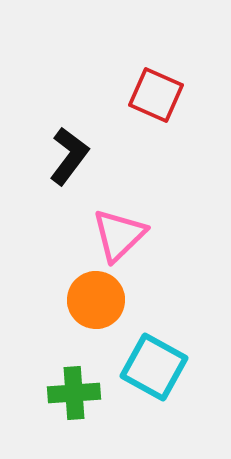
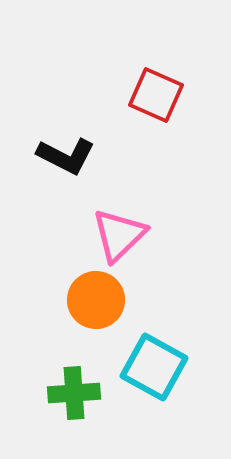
black L-shape: moved 3 px left; rotated 80 degrees clockwise
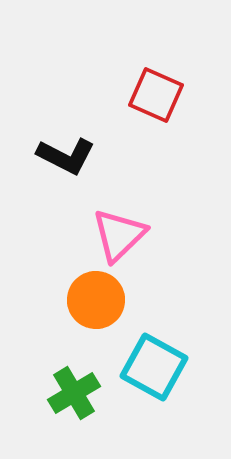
green cross: rotated 27 degrees counterclockwise
